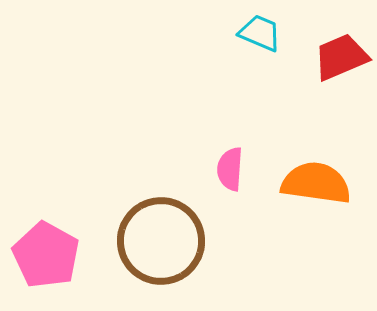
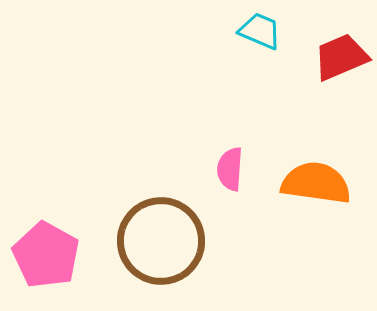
cyan trapezoid: moved 2 px up
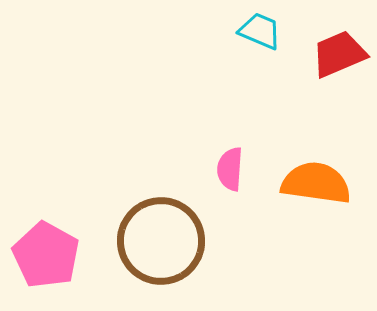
red trapezoid: moved 2 px left, 3 px up
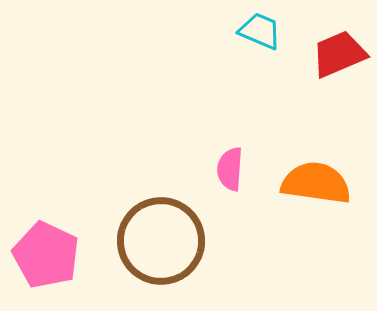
pink pentagon: rotated 4 degrees counterclockwise
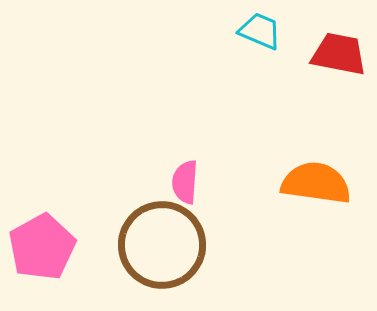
red trapezoid: rotated 34 degrees clockwise
pink semicircle: moved 45 px left, 13 px down
brown circle: moved 1 px right, 4 px down
pink pentagon: moved 4 px left, 8 px up; rotated 18 degrees clockwise
